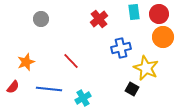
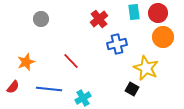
red circle: moved 1 px left, 1 px up
blue cross: moved 4 px left, 4 px up
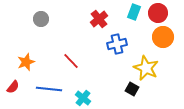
cyan rectangle: rotated 28 degrees clockwise
cyan cross: rotated 21 degrees counterclockwise
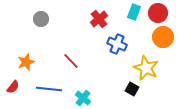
blue cross: rotated 36 degrees clockwise
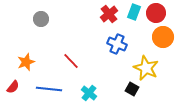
red circle: moved 2 px left
red cross: moved 10 px right, 5 px up
cyan cross: moved 6 px right, 5 px up
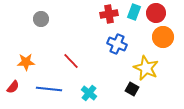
red cross: rotated 30 degrees clockwise
orange star: rotated 18 degrees clockwise
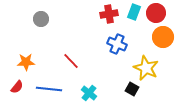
red semicircle: moved 4 px right
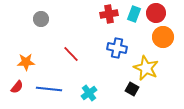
cyan rectangle: moved 2 px down
blue cross: moved 4 px down; rotated 12 degrees counterclockwise
red line: moved 7 px up
cyan cross: rotated 14 degrees clockwise
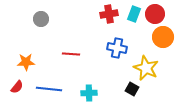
red circle: moved 1 px left, 1 px down
red line: rotated 42 degrees counterclockwise
cyan cross: rotated 35 degrees clockwise
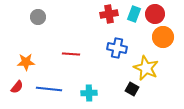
gray circle: moved 3 px left, 2 px up
